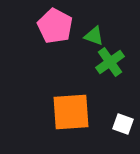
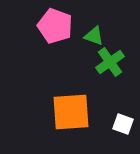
pink pentagon: rotated 8 degrees counterclockwise
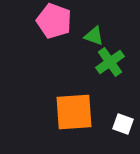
pink pentagon: moved 1 px left, 5 px up
orange square: moved 3 px right
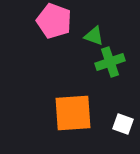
green cross: rotated 16 degrees clockwise
orange square: moved 1 px left, 1 px down
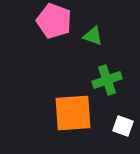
green triangle: moved 1 px left
green cross: moved 3 px left, 18 px down
white square: moved 2 px down
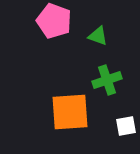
green triangle: moved 5 px right
orange square: moved 3 px left, 1 px up
white square: moved 3 px right; rotated 30 degrees counterclockwise
